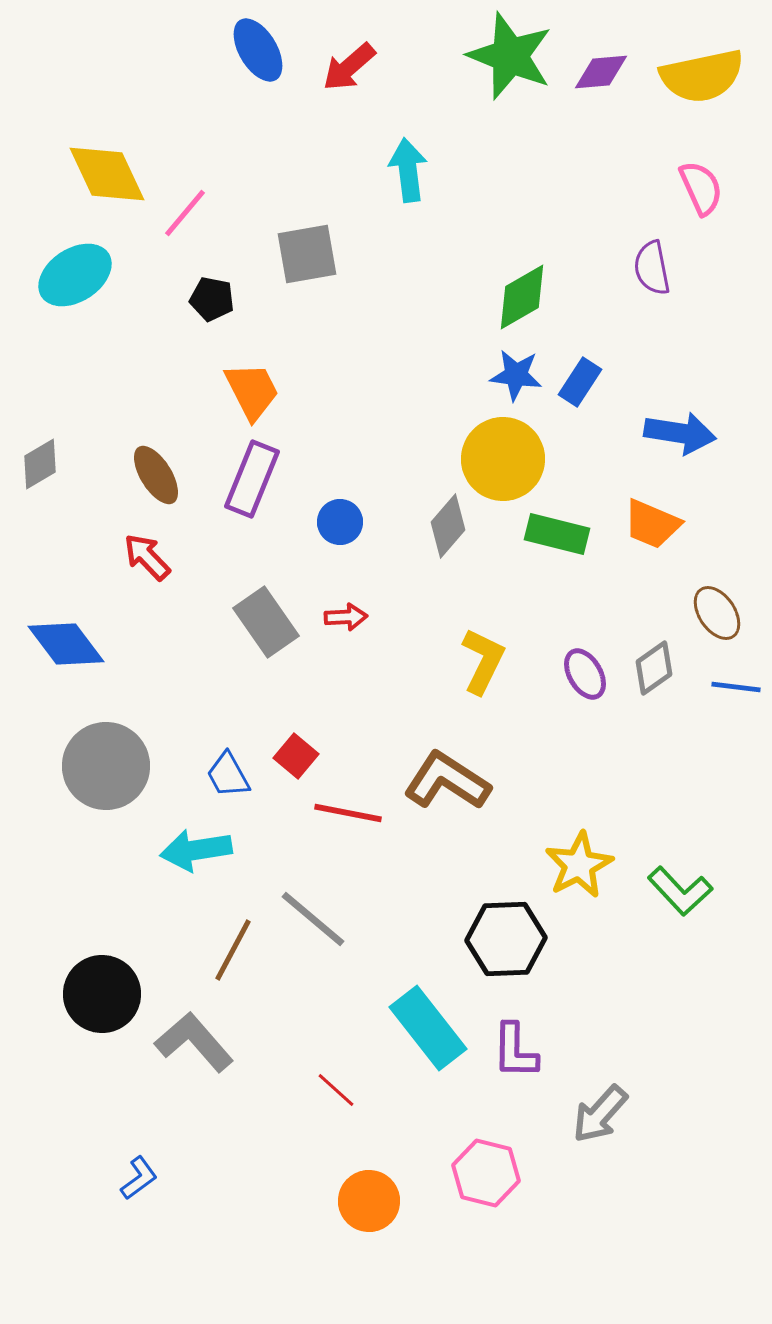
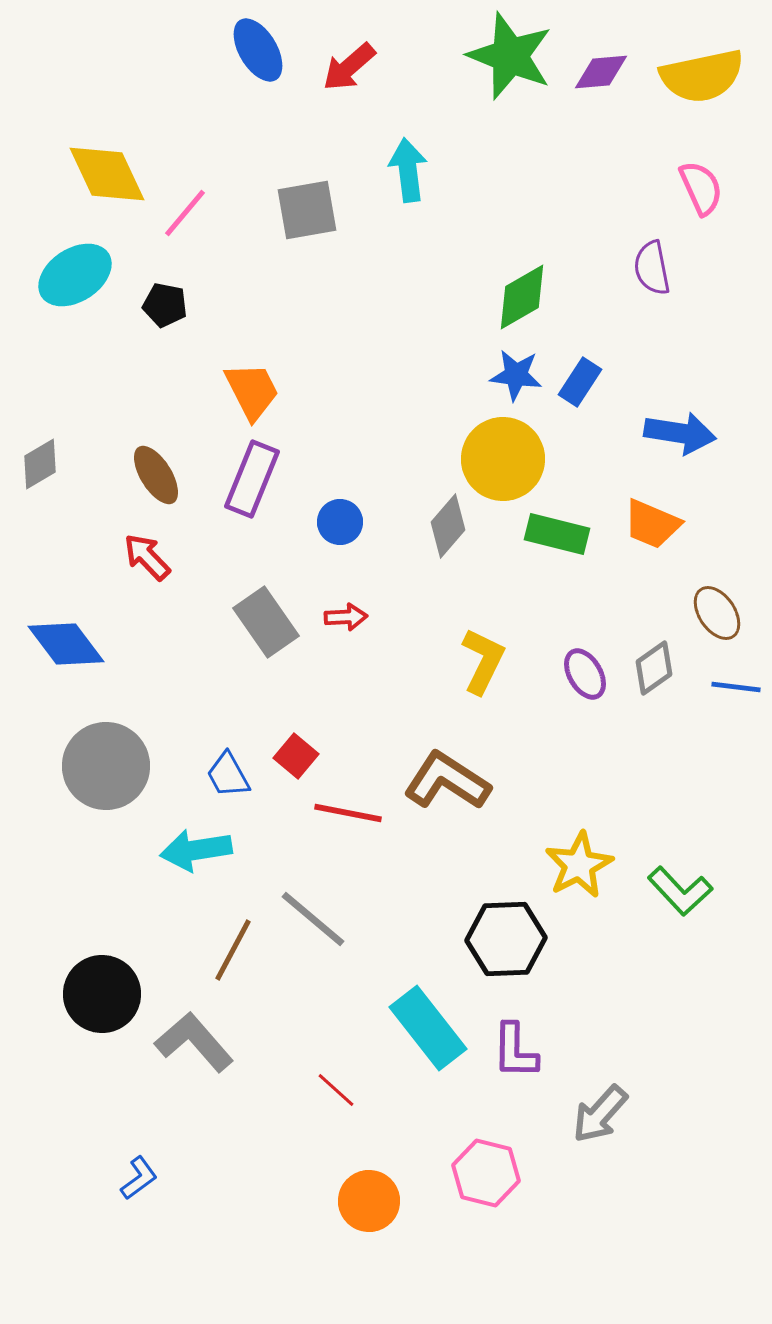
gray square at (307, 254): moved 44 px up
black pentagon at (212, 299): moved 47 px left, 6 px down
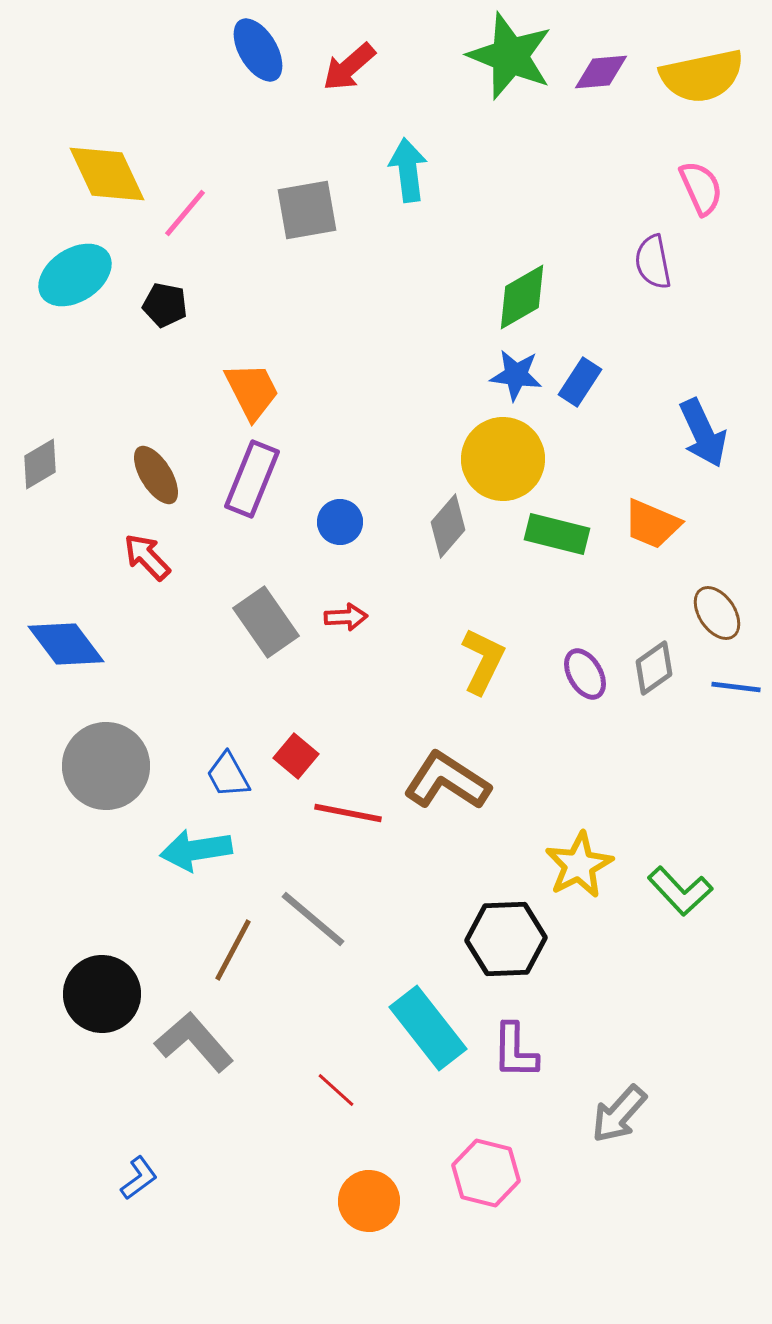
purple semicircle at (652, 268): moved 1 px right, 6 px up
blue arrow at (680, 433): moved 23 px right; rotated 56 degrees clockwise
gray arrow at (600, 1114): moved 19 px right
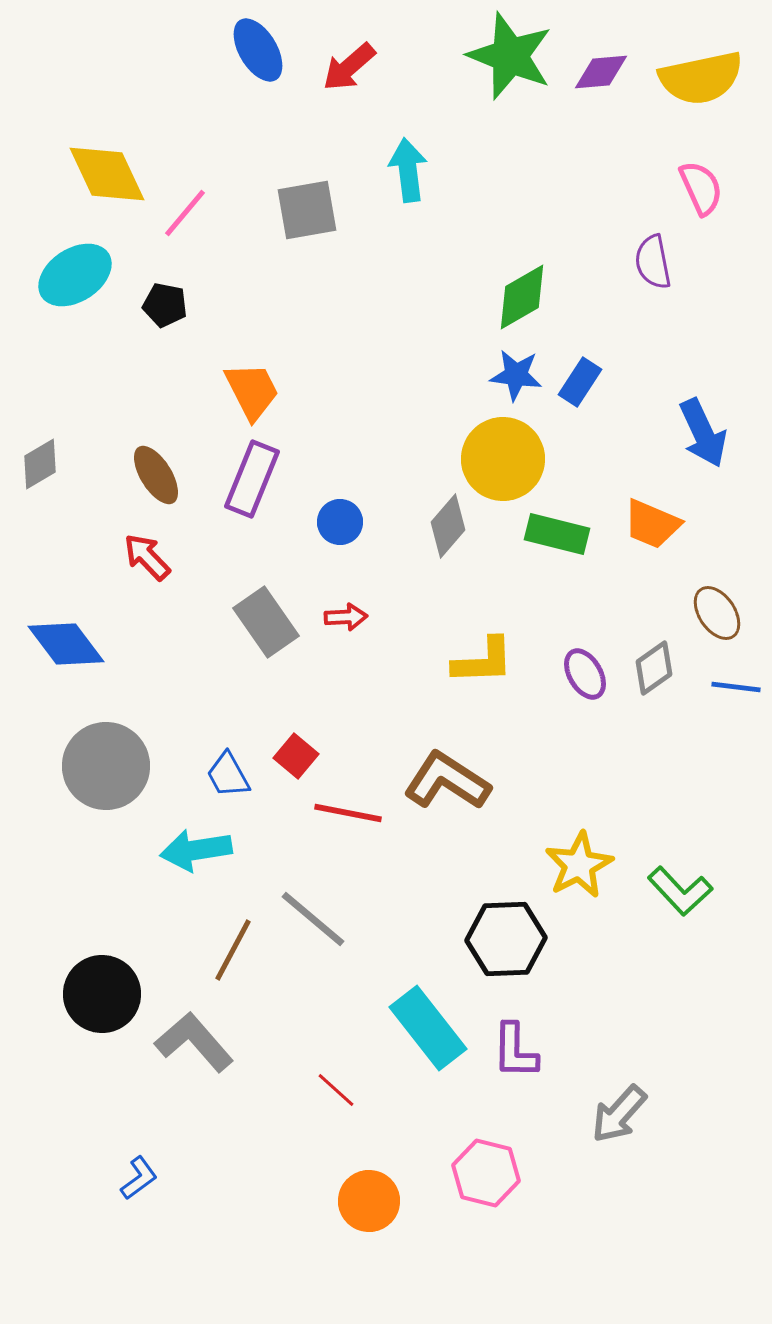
yellow semicircle at (702, 76): moved 1 px left, 2 px down
yellow L-shape at (483, 661): rotated 62 degrees clockwise
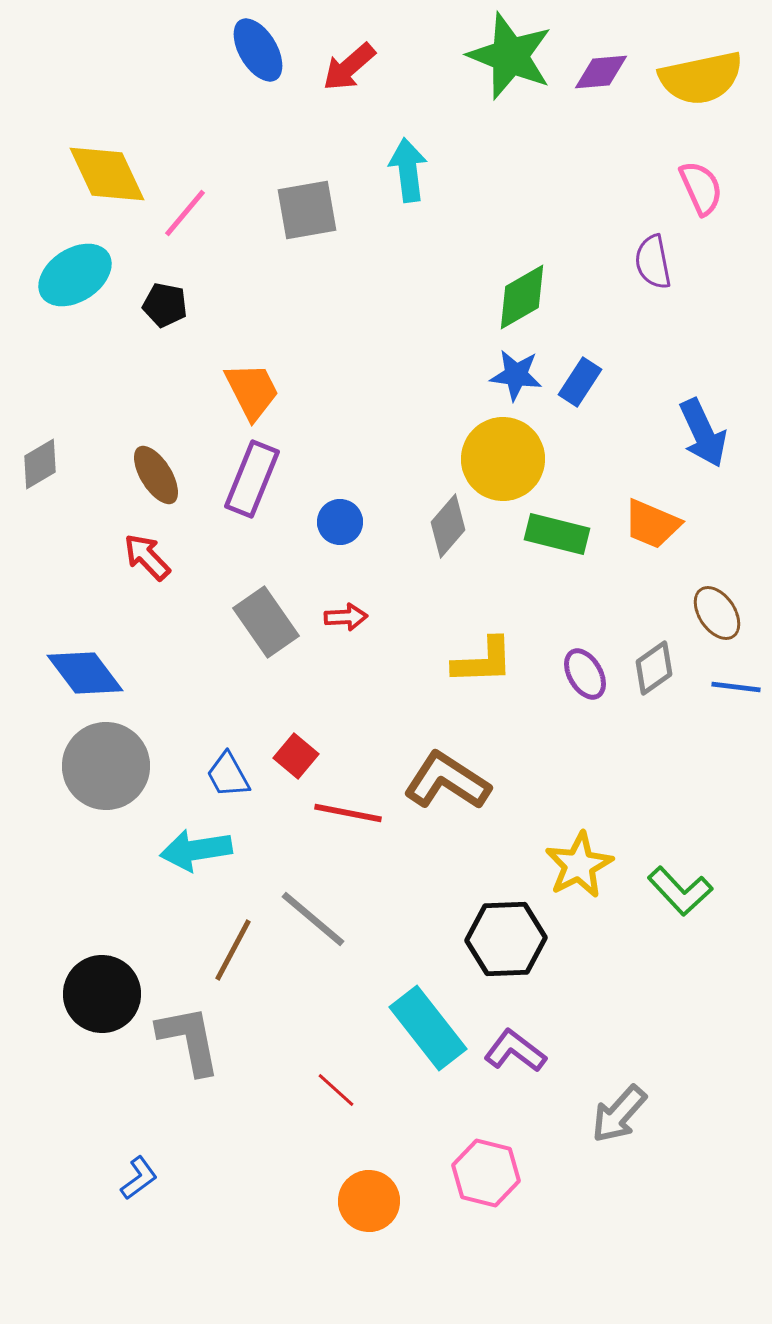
blue diamond at (66, 644): moved 19 px right, 29 px down
gray L-shape at (194, 1042): moved 5 px left, 2 px up; rotated 30 degrees clockwise
purple L-shape at (515, 1051): rotated 126 degrees clockwise
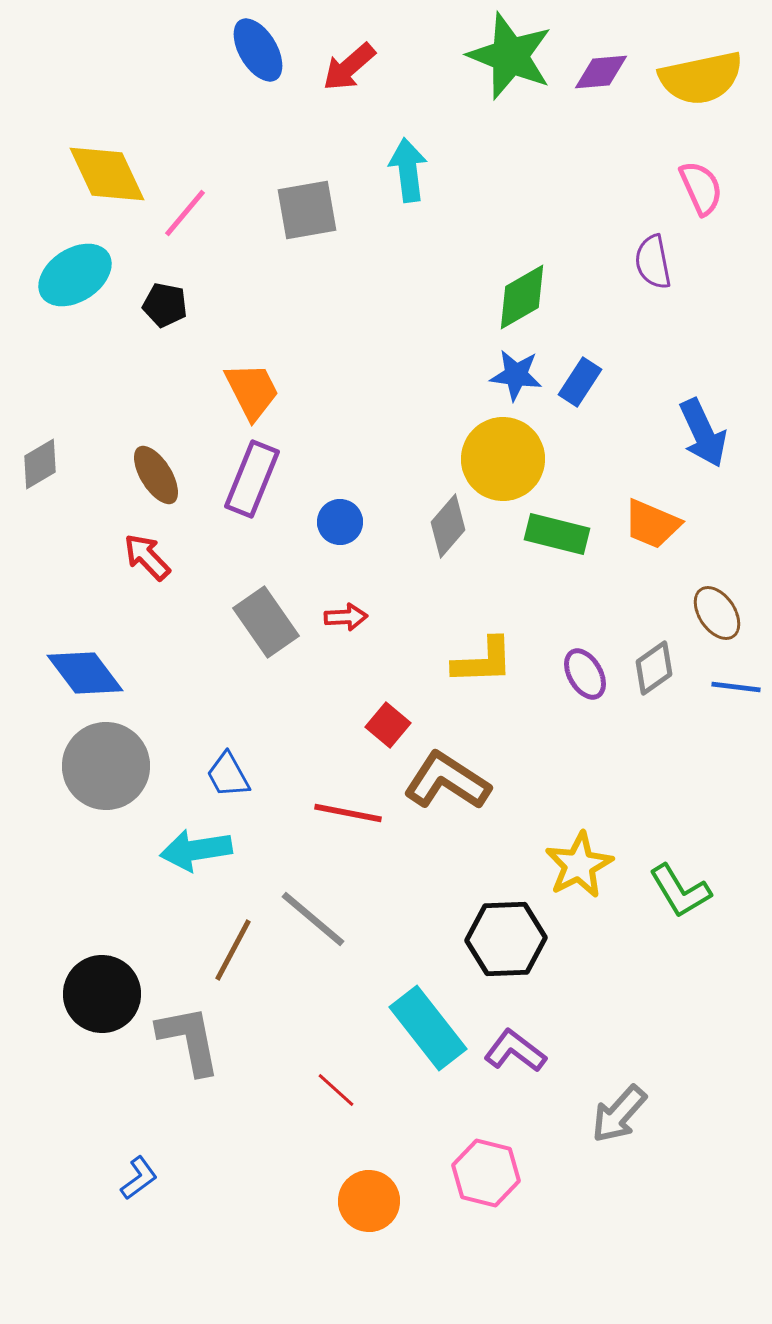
red square at (296, 756): moved 92 px right, 31 px up
green L-shape at (680, 891): rotated 12 degrees clockwise
